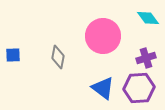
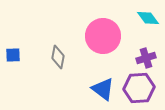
blue triangle: moved 1 px down
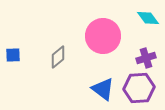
gray diamond: rotated 40 degrees clockwise
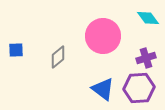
blue square: moved 3 px right, 5 px up
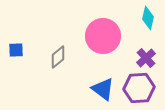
cyan diamond: rotated 50 degrees clockwise
purple cross: rotated 24 degrees counterclockwise
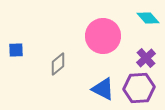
cyan diamond: rotated 55 degrees counterclockwise
gray diamond: moved 7 px down
blue triangle: rotated 10 degrees counterclockwise
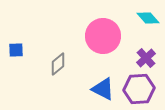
purple hexagon: moved 1 px down
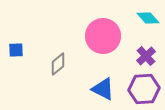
purple cross: moved 2 px up
purple hexagon: moved 5 px right
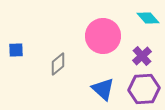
purple cross: moved 4 px left
blue triangle: rotated 15 degrees clockwise
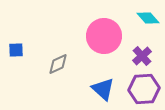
pink circle: moved 1 px right
gray diamond: rotated 15 degrees clockwise
